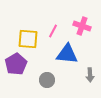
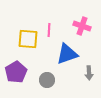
pink line: moved 4 px left, 1 px up; rotated 24 degrees counterclockwise
blue triangle: rotated 25 degrees counterclockwise
purple pentagon: moved 8 px down
gray arrow: moved 1 px left, 2 px up
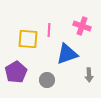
gray arrow: moved 2 px down
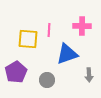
pink cross: rotated 18 degrees counterclockwise
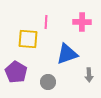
pink cross: moved 4 px up
pink line: moved 3 px left, 8 px up
purple pentagon: rotated 10 degrees counterclockwise
gray circle: moved 1 px right, 2 px down
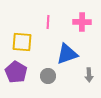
pink line: moved 2 px right
yellow square: moved 6 px left, 3 px down
gray circle: moved 6 px up
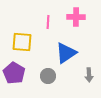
pink cross: moved 6 px left, 5 px up
blue triangle: moved 1 px left, 1 px up; rotated 15 degrees counterclockwise
purple pentagon: moved 2 px left, 1 px down
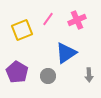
pink cross: moved 1 px right, 3 px down; rotated 24 degrees counterclockwise
pink line: moved 3 px up; rotated 32 degrees clockwise
yellow square: moved 12 px up; rotated 25 degrees counterclockwise
purple pentagon: moved 3 px right, 1 px up
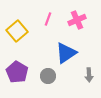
pink line: rotated 16 degrees counterclockwise
yellow square: moved 5 px left, 1 px down; rotated 20 degrees counterclockwise
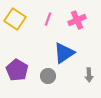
yellow square: moved 2 px left, 12 px up; rotated 15 degrees counterclockwise
blue triangle: moved 2 px left
purple pentagon: moved 2 px up
